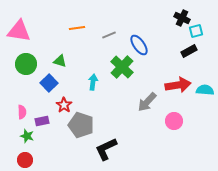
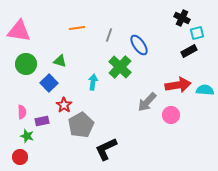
cyan square: moved 1 px right, 2 px down
gray line: rotated 48 degrees counterclockwise
green cross: moved 2 px left
pink circle: moved 3 px left, 6 px up
gray pentagon: rotated 25 degrees clockwise
red circle: moved 5 px left, 3 px up
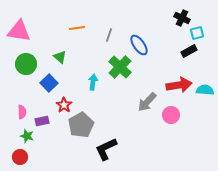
green triangle: moved 4 px up; rotated 24 degrees clockwise
red arrow: moved 1 px right
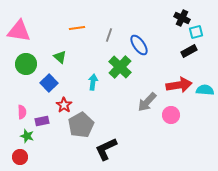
cyan square: moved 1 px left, 1 px up
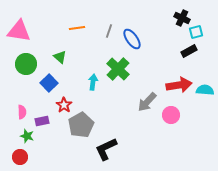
gray line: moved 4 px up
blue ellipse: moved 7 px left, 6 px up
green cross: moved 2 px left, 2 px down
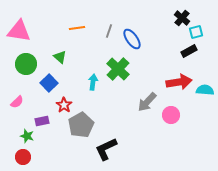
black cross: rotated 14 degrees clockwise
red arrow: moved 3 px up
pink semicircle: moved 5 px left, 10 px up; rotated 48 degrees clockwise
red circle: moved 3 px right
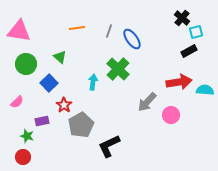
black L-shape: moved 3 px right, 3 px up
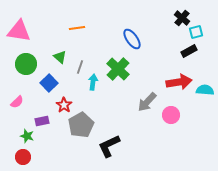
gray line: moved 29 px left, 36 px down
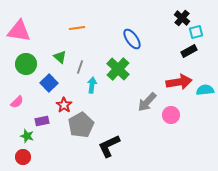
cyan arrow: moved 1 px left, 3 px down
cyan semicircle: rotated 12 degrees counterclockwise
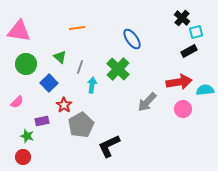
pink circle: moved 12 px right, 6 px up
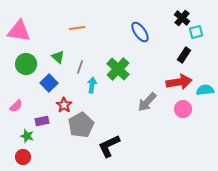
blue ellipse: moved 8 px right, 7 px up
black rectangle: moved 5 px left, 4 px down; rotated 28 degrees counterclockwise
green triangle: moved 2 px left
pink semicircle: moved 1 px left, 4 px down
